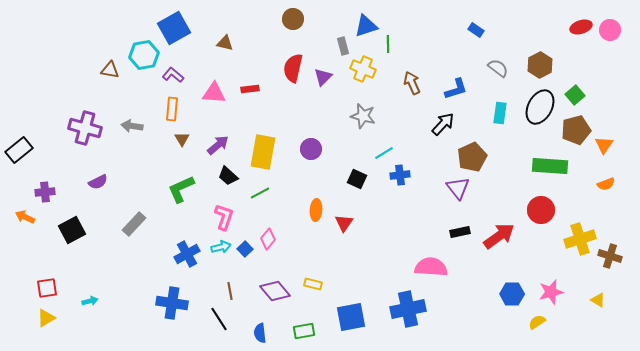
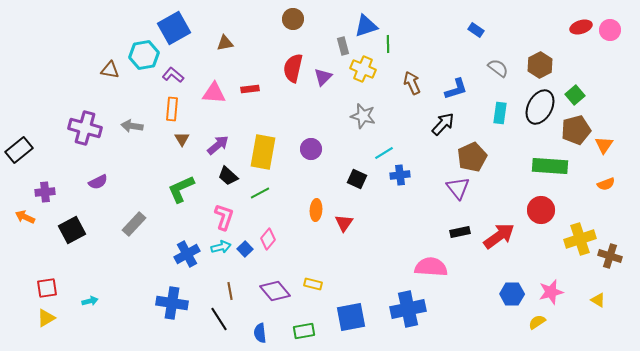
brown triangle at (225, 43): rotated 24 degrees counterclockwise
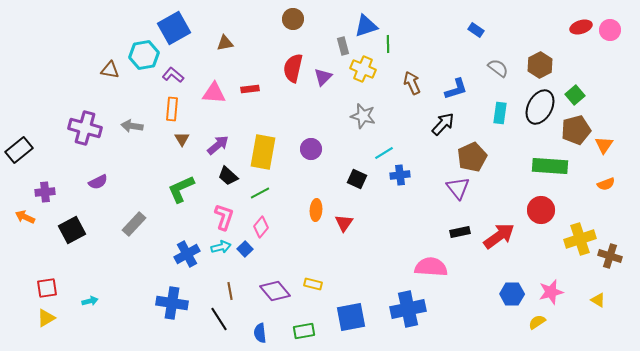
pink diamond at (268, 239): moved 7 px left, 12 px up
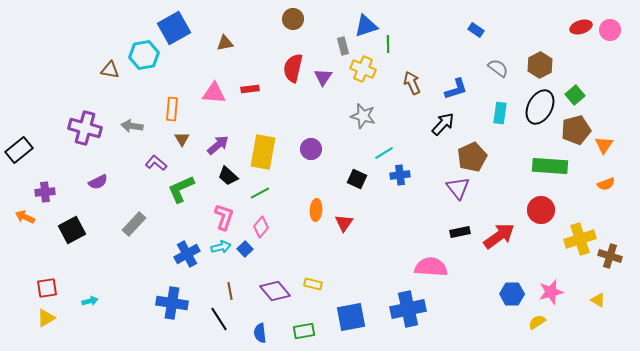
purple L-shape at (173, 75): moved 17 px left, 88 px down
purple triangle at (323, 77): rotated 12 degrees counterclockwise
